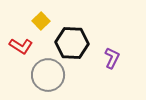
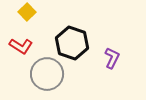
yellow square: moved 14 px left, 9 px up
black hexagon: rotated 16 degrees clockwise
gray circle: moved 1 px left, 1 px up
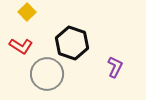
purple L-shape: moved 3 px right, 9 px down
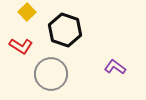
black hexagon: moved 7 px left, 13 px up
purple L-shape: rotated 80 degrees counterclockwise
gray circle: moved 4 px right
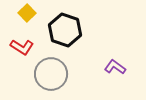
yellow square: moved 1 px down
red L-shape: moved 1 px right, 1 px down
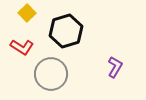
black hexagon: moved 1 px right, 1 px down; rotated 24 degrees clockwise
purple L-shape: rotated 85 degrees clockwise
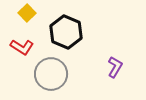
black hexagon: moved 1 px down; rotated 20 degrees counterclockwise
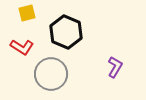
yellow square: rotated 30 degrees clockwise
